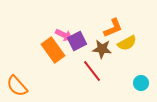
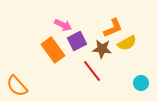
pink arrow: moved 1 px left, 10 px up
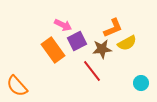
brown star: rotated 12 degrees counterclockwise
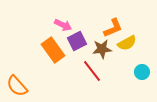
cyan circle: moved 1 px right, 11 px up
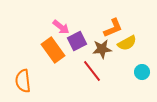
pink arrow: moved 2 px left, 2 px down; rotated 12 degrees clockwise
orange semicircle: moved 6 px right, 5 px up; rotated 35 degrees clockwise
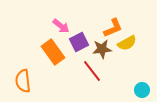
pink arrow: moved 1 px up
purple square: moved 2 px right, 1 px down
orange rectangle: moved 2 px down
cyan circle: moved 18 px down
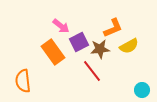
yellow semicircle: moved 2 px right, 3 px down
brown star: moved 2 px left
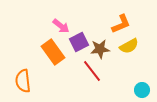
orange L-shape: moved 8 px right, 4 px up
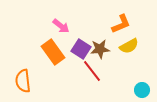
purple square: moved 2 px right, 7 px down; rotated 30 degrees counterclockwise
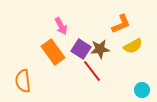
pink arrow: rotated 24 degrees clockwise
yellow semicircle: moved 4 px right
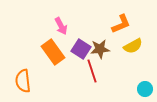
red line: rotated 20 degrees clockwise
cyan circle: moved 3 px right, 1 px up
